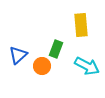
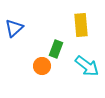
blue triangle: moved 4 px left, 27 px up
cyan arrow: rotated 10 degrees clockwise
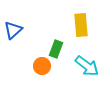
blue triangle: moved 1 px left, 2 px down
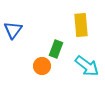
blue triangle: rotated 12 degrees counterclockwise
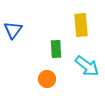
green rectangle: rotated 24 degrees counterclockwise
orange circle: moved 5 px right, 13 px down
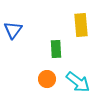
cyan arrow: moved 9 px left, 16 px down
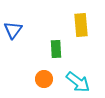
orange circle: moved 3 px left
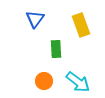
yellow rectangle: rotated 15 degrees counterclockwise
blue triangle: moved 22 px right, 11 px up
orange circle: moved 2 px down
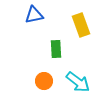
blue triangle: moved 1 px left, 4 px up; rotated 42 degrees clockwise
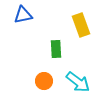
blue triangle: moved 11 px left
